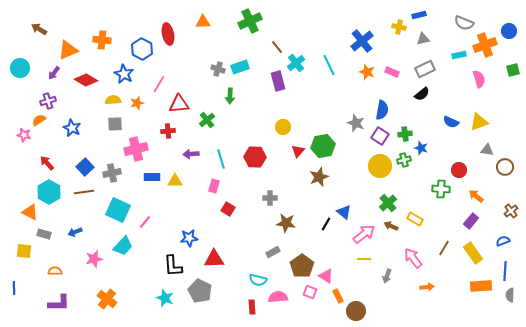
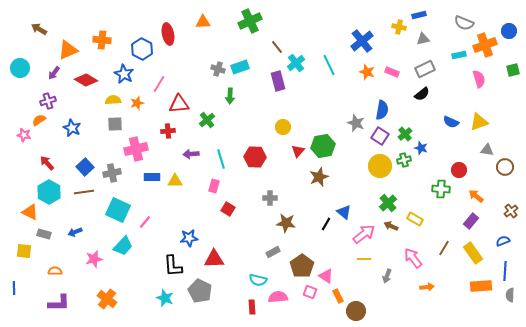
green cross at (405, 134): rotated 32 degrees counterclockwise
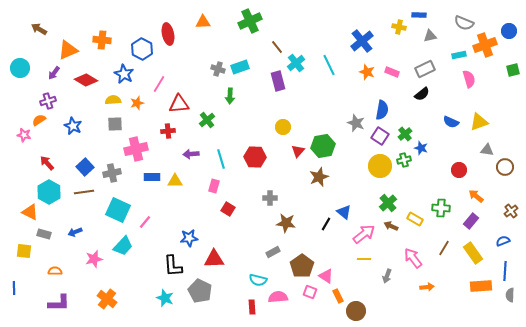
blue rectangle at (419, 15): rotated 16 degrees clockwise
gray triangle at (423, 39): moved 7 px right, 3 px up
pink semicircle at (479, 79): moved 10 px left
blue star at (72, 128): moved 1 px right, 2 px up
green cross at (441, 189): moved 19 px down
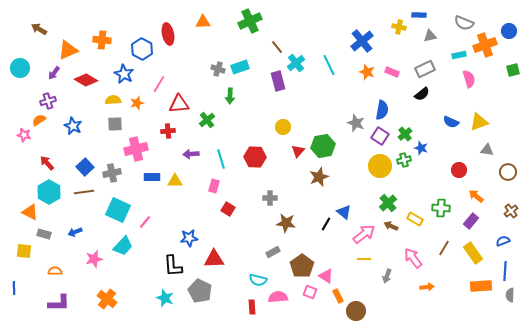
brown circle at (505, 167): moved 3 px right, 5 px down
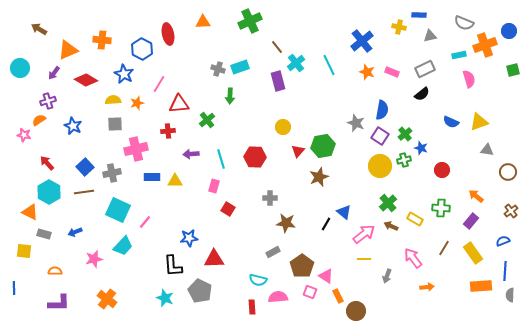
red circle at (459, 170): moved 17 px left
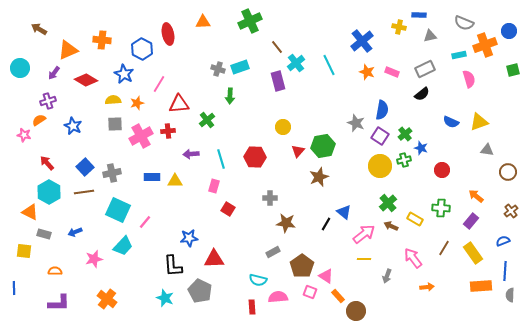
pink cross at (136, 149): moved 5 px right, 13 px up; rotated 15 degrees counterclockwise
orange rectangle at (338, 296): rotated 16 degrees counterclockwise
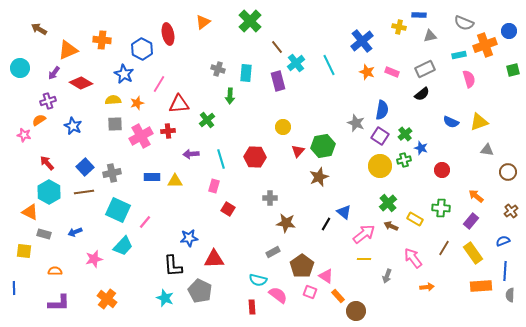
green cross at (250, 21): rotated 20 degrees counterclockwise
orange triangle at (203, 22): rotated 35 degrees counterclockwise
cyan rectangle at (240, 67): moved 6 px right, 6 px down; rotated 66 degrees counterclockwise
red diamond at (86, 80): moved 5 px left, 3 px down
pink semicircle at (278, 297): moved 2 px up; rotated 42 degrees clockwise
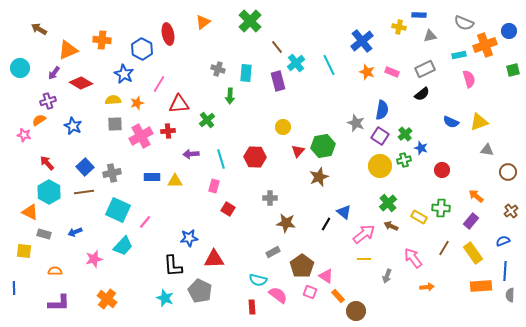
yellow rectangle at (415, 219): moved 4 px right, 2 px up
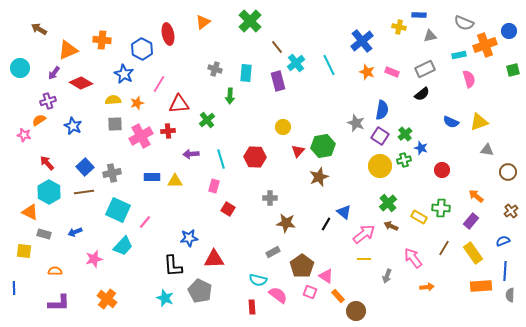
gray cross at (218, 69): moved 3 px left
